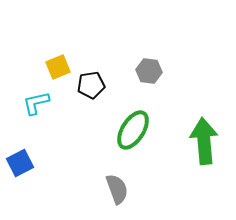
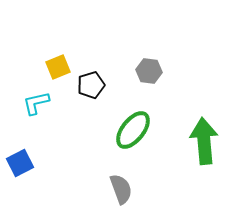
black pentagon: rotated 8 degrees counterclockwise
green ellipse: rotated 6 degrees clockwise
gray semicircle: moved 4 px right
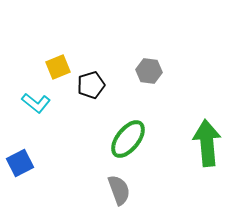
cyan L-shape: rotated 128 degrees counterclockwise
green ellipse: moved 5 px left, 9 px down
green arrow: moved 3 px right, 2 px down
gray semicircle: moved 2 px left, 1 px down
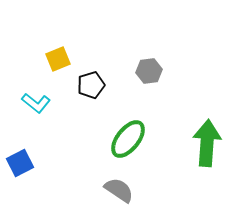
yellow square: moved 8 px up
gray hexagon: rotated 15 degrees counterclockwise
green arrow: rotated 9 degrees clockwise
gray semicircle: rotated 36 degrees counterclockwise
